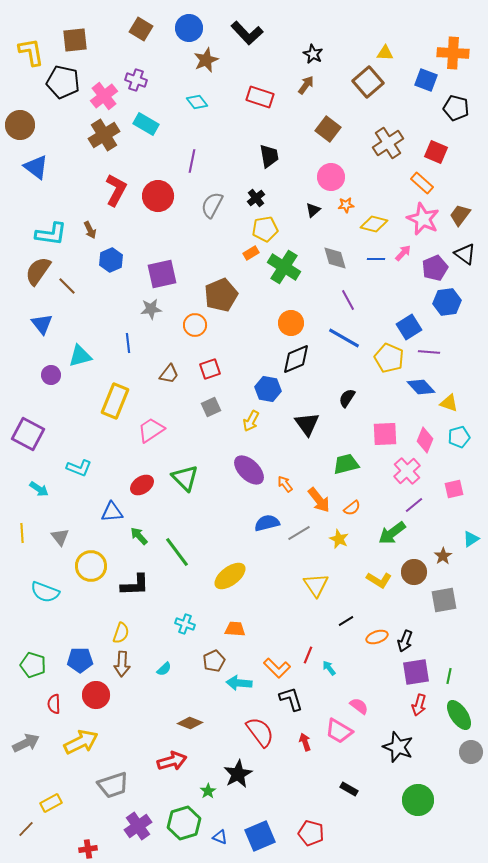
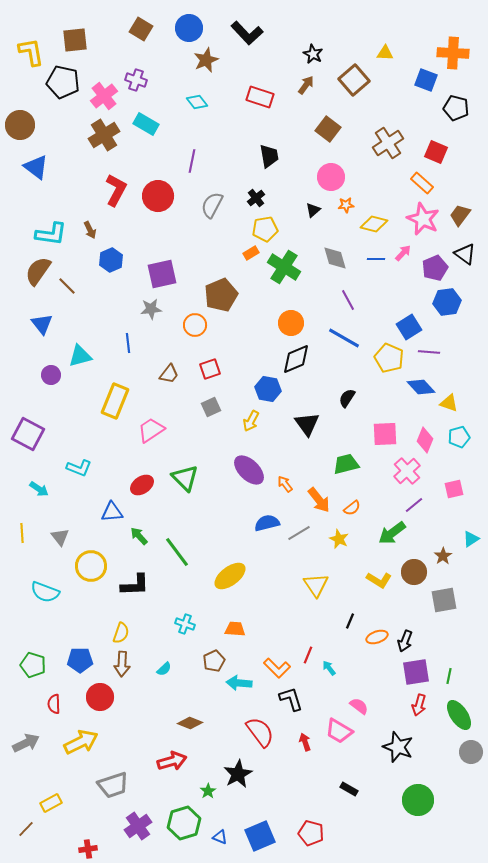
brown square at (368, 82): moved 14 px left, 2 px up
black line at (346, 621): moved 4 px right; rotated 35 degrees counterclockwise
red circle at (96, 695): moved 4 px right, 2 px down
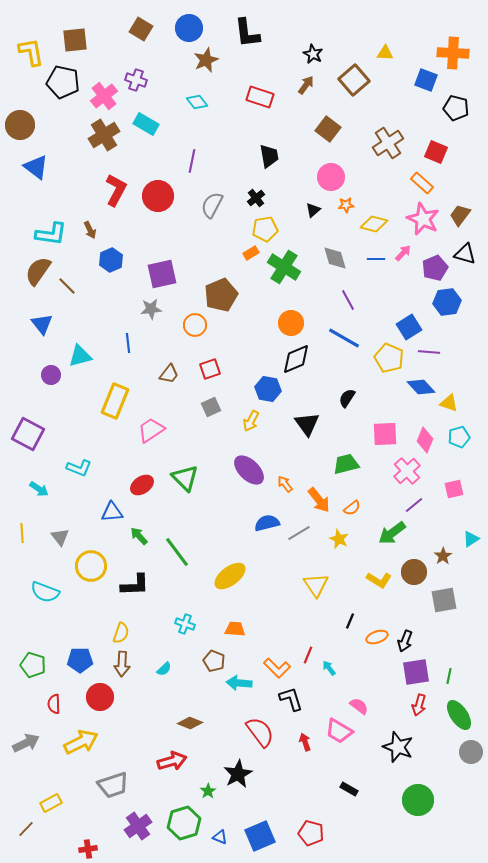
black L-shape at (247, 33): rotated 36 degrees clockwise
black triangle at (465, 254): rotated 20 degrees counterclockwise
brown pentagon at (214, 661): rotated 25 degrees counterclockwise
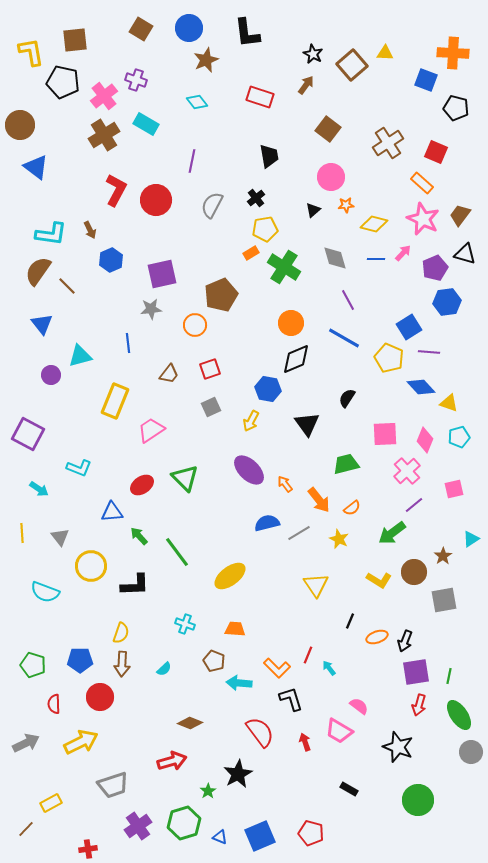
brown square at (354, 80): moved 2 px left, 15 px up
red circle at (158, 196): moved 2 px left, 4 px down
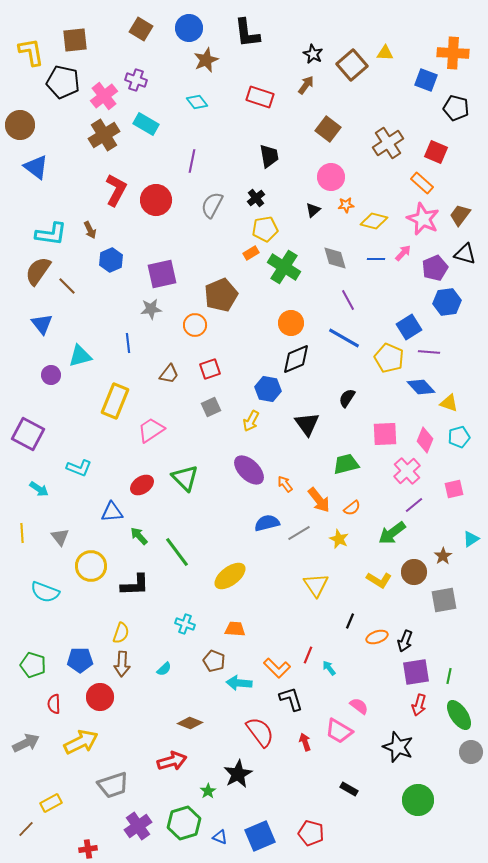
yellow diamond at (374, 224): moved 3 px up
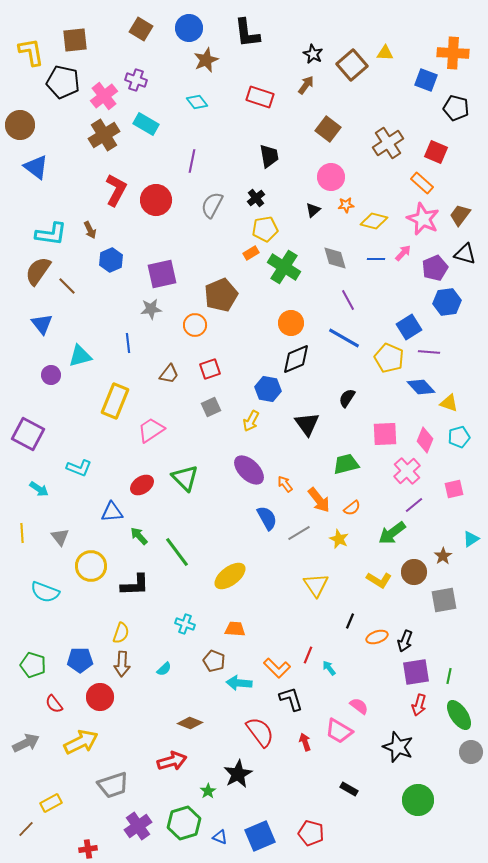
blue semicircle at (267, 523): moved 5 px up; rotated 75 degrees clockwise
red semicircle at (54, 704): rotated 36 degrees counterclockwise
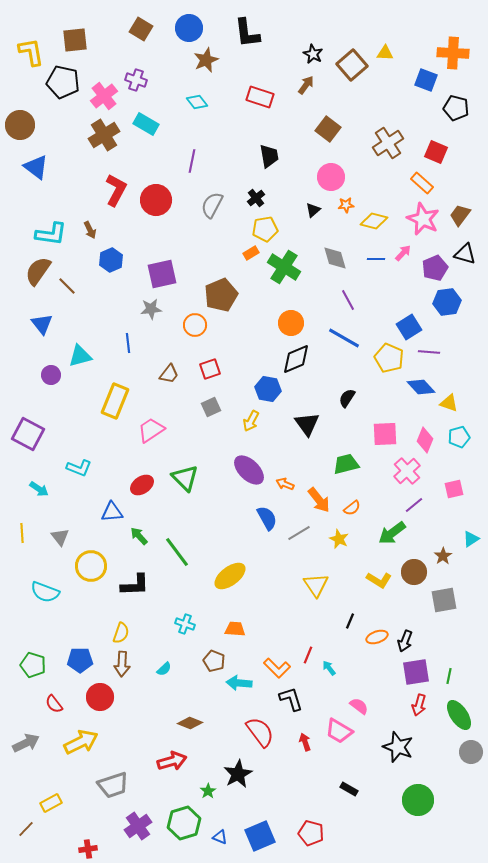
orange arrow at (285, 484): rotated 30 degrees counterclockwise
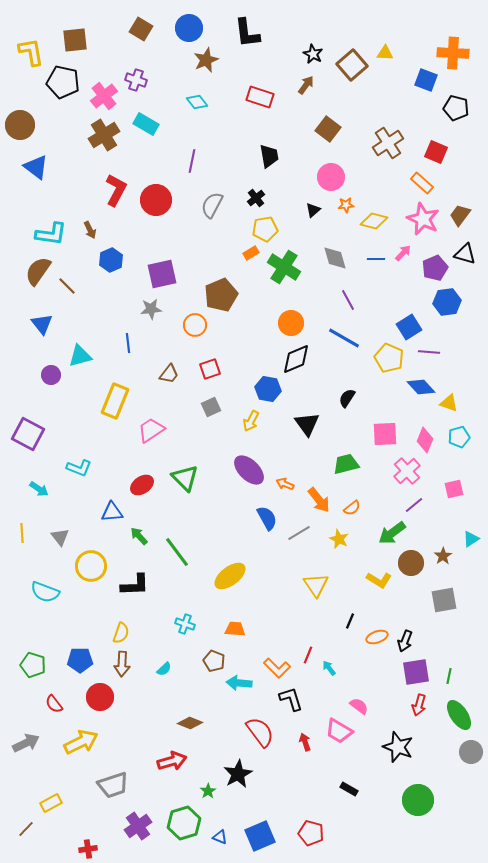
brown circle at (414, 572): moved 3 px left, 9 px up
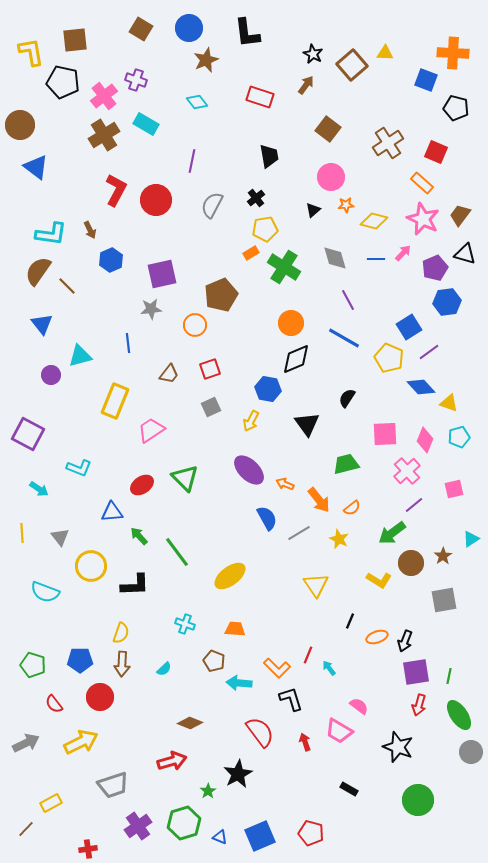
purple line at (429, 352): rotated 40 degrees counterclockwise
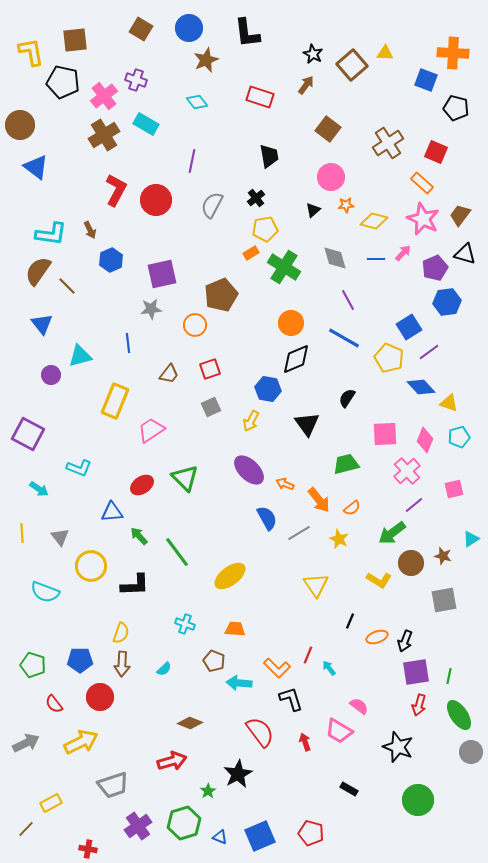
brown star at (443, 556): rotated 24 degrees counterclockwise
red cross at (88, 849): rotated 18 degrees clockwise
